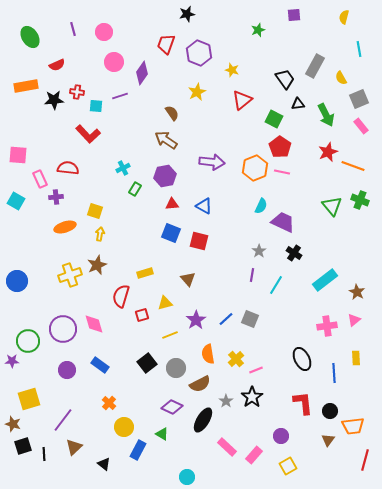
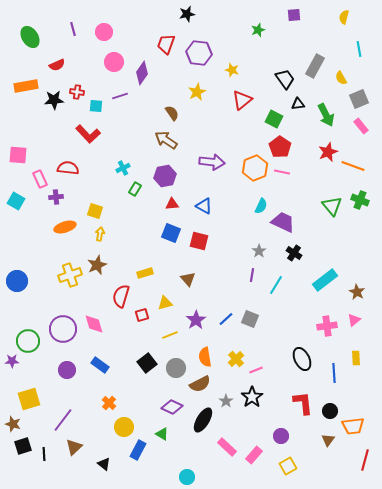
purple hexagon at (199, 53): rotated 15 degrees counterclockwise
orange semicircle at (208, 354): moved 3 px left, 3 px down
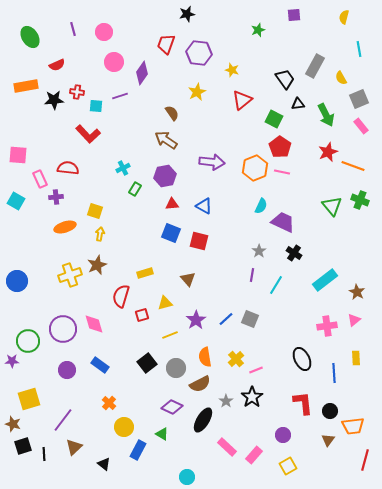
purple circle at (281, 436): moved 2 px right, 1 px up
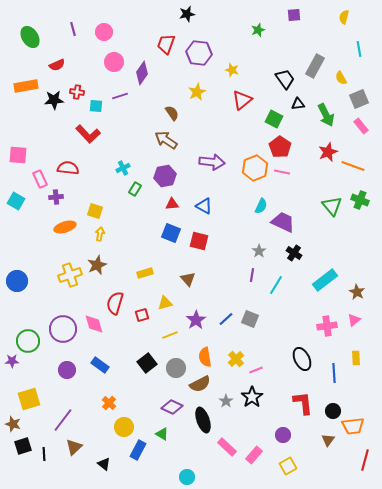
red semicircle at (121, 296): moved 6 px left, 7 px down
black circle at (330, 411): moved 3 px right
black ellipse at (203, 420): rotated 50 degrees counterclockwise
